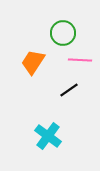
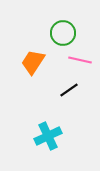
pink line: rotated 10 degrees clockwise
cyan cross: rotated 28 degrees clockwise
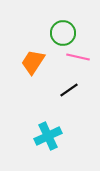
pink line: moved 2 px left, 3 px up
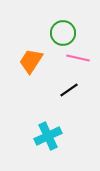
pink line: moved 1 px down
orange trapezoid: moved 2 px left, 1 px up
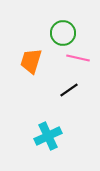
orange trapezoid: rotated 16 degrees counterclockwise
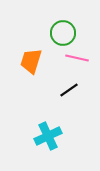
pink line: moved 1 px left
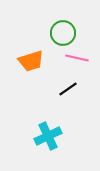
orange trapezoid: rotated 124 degrees counterclockwise
black line: moved 1 px left, 1 px up
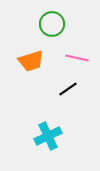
green circle: moved 11 px left, 9 px up
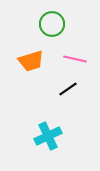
pink line: moved 2 px left, 1 px down
